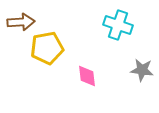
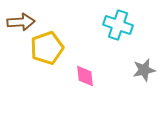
yellow pentagon: rotated 8 degrees counterclockwise
gray star: moved 2 px right; rotated 20 degrees counterclockwise
pink diamond: moved 2 px left
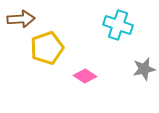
brown arrow: moved 3 px up
gray star: moved 1 px up
pink diamond: rotated 50 degrees counterclockwise
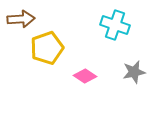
cyan cross: moved 3 px left
gray star: moved 10 px left, 3 px down
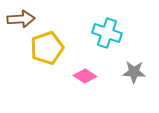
cyan cross: moved 8 px left, 8 px down
gray star: rotated 15 degrees clockwise
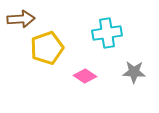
cyan cross: rotated 28 degrees counterclockwise
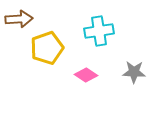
brown arrow: moved 2 px left
cyan cross: moved 8 px left, 2 px up
pink diamond: moved 1 px right, 1 px up
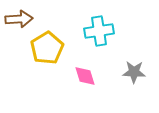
yellow pentagon: rotated 12 degrees counterclockwise
pink diamond: moved 1 px left, 1 px down; rotated 40 degrees clockwise
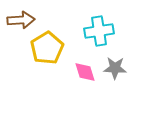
brown arrow: moved 2 px right, 1 px down
gray star: moved 19 px left, 4 px up
pink diamond: moved 4 px up
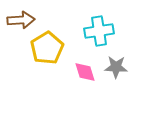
gray star: moved 1 px right, 1 px up
